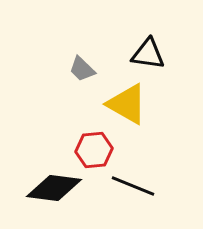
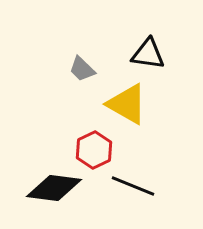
red hexagon: rotated 21 degrees counterclockwise
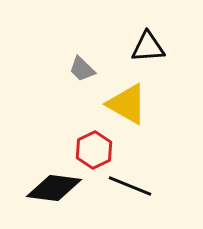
black triangle: moved 7 px up; rotated 12 degrees counterclockwise
black line: moved 3 px left
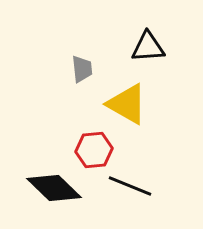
gray trapezoid: rotated 140 degrees counterclockwise
red hexagon: rotated 21 degrees clockwise
black diamond: rotated 36 degrees clockwise
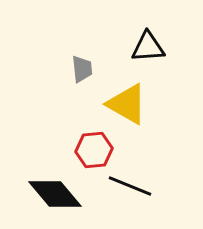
black diamond: moved 1 px right, 6 px down; rotated 6 degrees clockwise
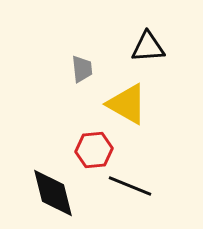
black diamond: moved 2 px left, 1 px up; rotated 26 degrees clockwise
